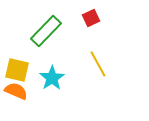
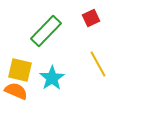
yellow square: moved 3 px right
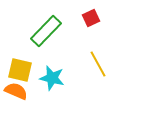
cyan star: rotated 25 degrees counterclockwise
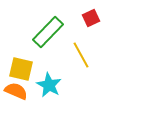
green rectangle: moved 2 px right, 1 px down
yellow line: moved 17 px left, 9 px up
yellow square: moved 1 px right, 1 px up
cyan star: moved 3 px left, 7 px down; rotated 15 degrees clockwise
